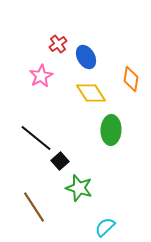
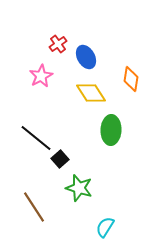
black square: moved 2 px up
cyan semicircle: rotated 15 degrees counterclockwise
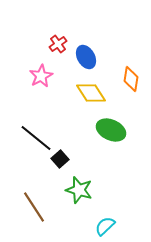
green ellipse: rotated 68 degrees counterclockwise
green star: moved 2 px down
cyan semicircle: moved 1 px up; rotated 15 degrees clockwise
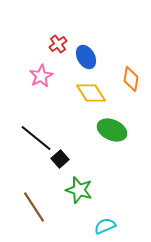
green ellipse: moved 1 px right
cyan semicircle: rotated 20 degrees clockwise
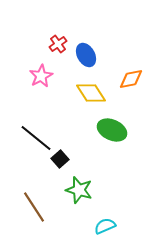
blue ellipse: moved 2 px up
orange diamond: rotated 70 degrees clockwise
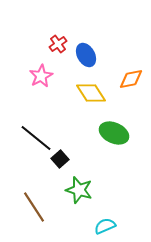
green ellipse: moved 2 px right, 3 px down
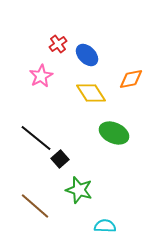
blue ellipse: moved 1 px right; rotated 15 degrees counterclockwise
brown line: moved 1 px right, 1 px up; rotated 16 degrees counterclockwise
cyan semicircle: rotated 25 degrees clockwise
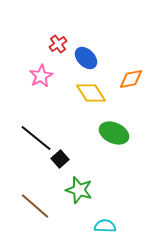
blue ellipse: moved 1 px left, 3 px down
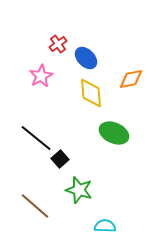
yellow diamond: rotated 28 degrees clockwise
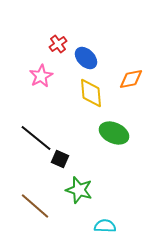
black square: rotated 24 degrees counterclockwise
